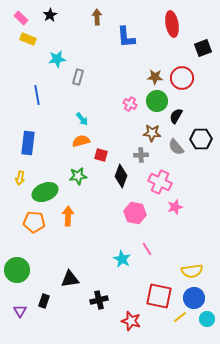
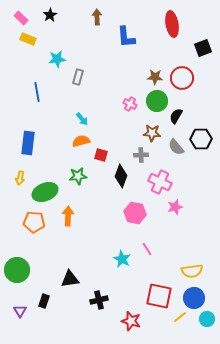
blue line at (37, 95): moved 3 px up
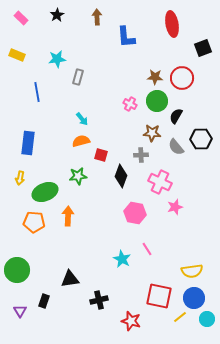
black star at (50, 15): moved 7 px right
yellow rectangle at (28, 39): moved 11 px left, 16 px down
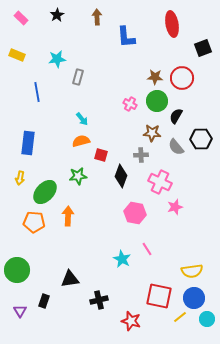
green ellipse at (45, 192): rotated 25 degrees counterclockwise
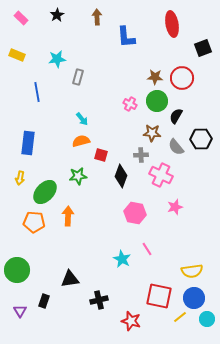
pink cross at (160, 182): moved 1 px right, 7 px up
